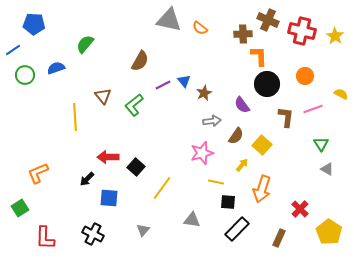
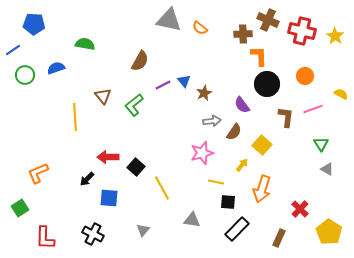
green semicircle at (85, 44): rotated 60 degrees clockwise
brown semicircle at (236, 136): moved 2 px left, 4 px up
yellow line at (162, 188): rotated 65 degrees counterclockwise
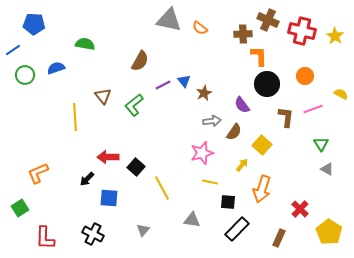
yellow line at (216, 182): moved 6 px left
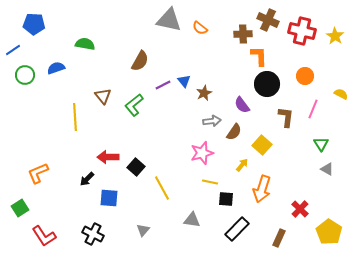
pink line at (313, 109): rotated 48 degrees counterclockwise
black square at (228, 202): moved 2 px left, 3 px up
red L-shape at (45, 238): moved 1 px left, 2 px up; rotated 35 degrees counterclockwise
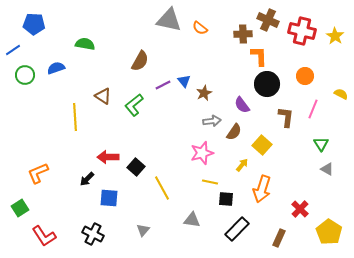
brown triangle at (103, 96): rotated 18 degrees counterclockwise
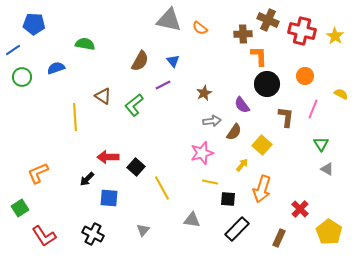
green circle at (25, 75): moved 3 px left, 2 px down
blue triangle at (184, 81): moved 11 px left, 20 px up
black square at (226, 199): moved 2 px right
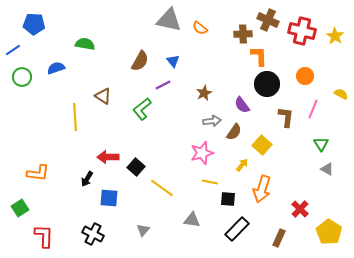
green L-shape at (134, 105): moved 8 px right, 4 px down
orange L-shape at (38, 173): rotated 150 degrees counterclockwise
black arrow at (87, 179): rotated 14 degrees counterclockwise
yellow line at (162, 188): rotated 25 degrees counterclockwise
red L-shape at (44, 236): rotated 145 degrees counterclockwise
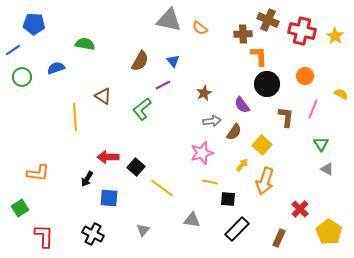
orange arrow at (262, 189): moved 3 px right, 8 px up
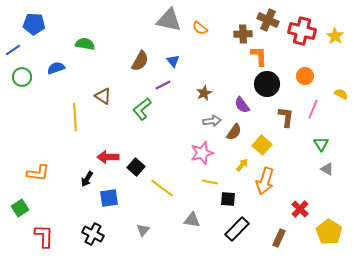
blue square at (109, 198): rotated 12 degrees counterclockwise
